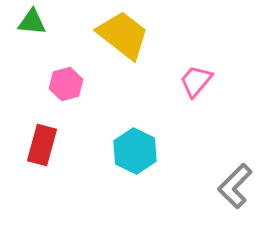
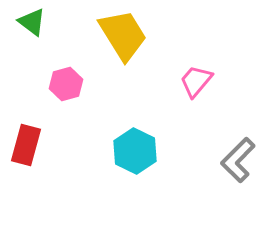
green triangle: rotated 32 degrees clockwise
yellow trapezoid: rotated 20 degrees clockwise
red rectangle: moved 16 px left
gray L-shape: moved 3 px right, 26 px up
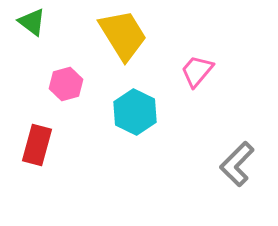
pink trapezoid: moved 1 px right, 10 px up
red rectangle: moved 11 px right
cyan hexagon: moved 39 px up
gray L-shape: moved 1 px left, 4 px down
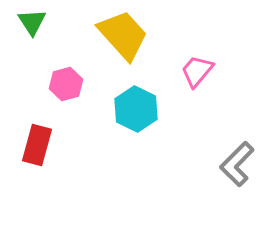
green triangle: rotated 20 degrees clockwise
yellow trapezoid: rotated 10 degrees counterclockwise
cyan hexagon: moved 1 px right, 3 px up
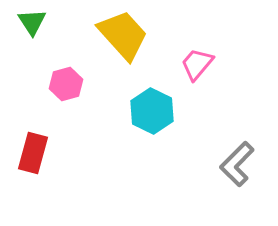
pink trapezoid: moved 7 px up
cyan hexagon: moved 16 px right, 2 px down
red rectangle: moved 4 px left, 8 px down
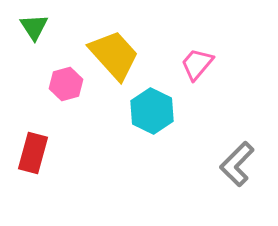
green triangle: moved 2 px right, 5 px down
yellow trapezoid: moved 9 px left, 20 px down
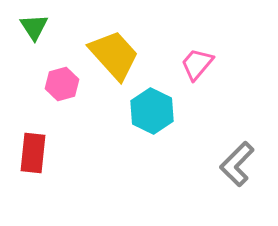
pink hexagon: moved 4 px left
red rectangle: rotated 9 degrees counterclockwise
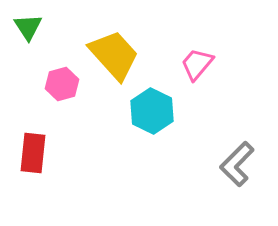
green triangle: moved 6 px left
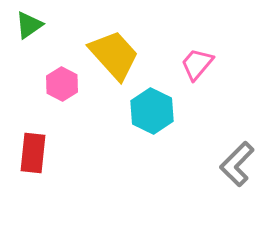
green triangle: moved 1 px right, 2 px up; rotated 28 degrees clockwise
pink hexagon: rotated 16 degrees counterclockwise
